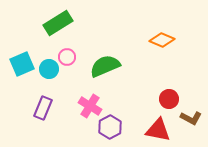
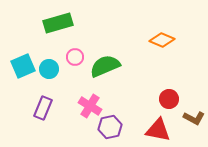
green rectangle: rotated 16 degrees clockwise
pink circle: moved 8 px right
cyan square: moved 1 px right, 2 px down
brown L-shape: moved 3 px right
purple hexagon: rotated 15 degrees clockwise
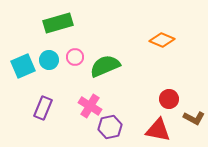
cyan circle: moved 9 px up
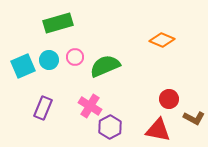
purple hexagon: rotated 15 degrees counterclockwise
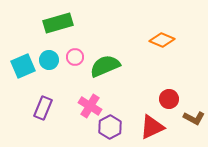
red triangle: moved 6 px left, 3 px up; rotated 36 degrees counterclockwise
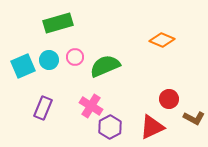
pink cross: moved 1 px right
